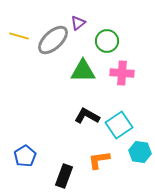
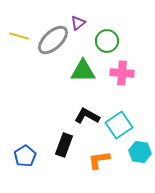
black rectangle: moved 31 px up
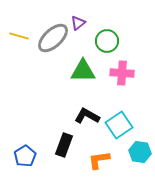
gray ellipse: moved 2 px up
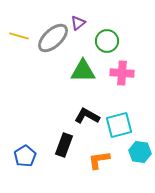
cyan square: rotated 20 degrees clockwise
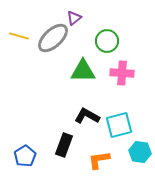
purple triangle: moved 4 px left, 5 px up
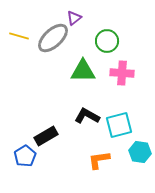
black rectangle: moved 18 px left, 9 px up; rotated 40 degrees clockwise
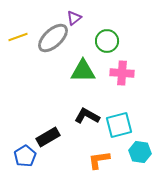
yellow line: moved 1 px left, 1 px down; rotated 36 degrees counterclockwise
black rectangle: moved 2 px right, 1 px down
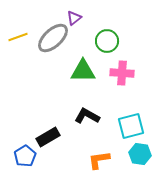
cyan square: moved 12 px right, 1 px down
cyan hexagon: moved 2 px down
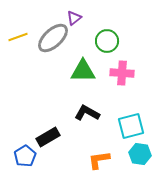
black L-shape: moved 3 px up
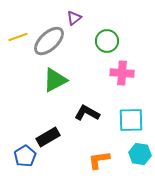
gray ellipse: moved 4 px left, 3 px down
green triangle: moved 28 px left, 9 px down; rotated 28 degrees counterclockwise
cyan square: moved 6 px up; rotated 12 degrees clockwise
